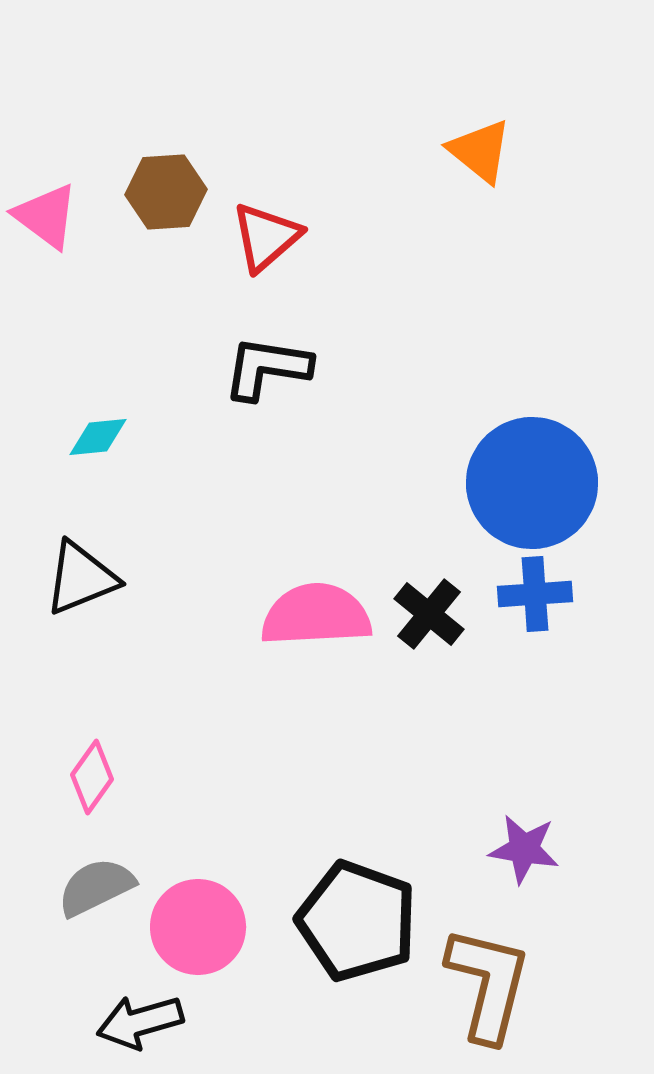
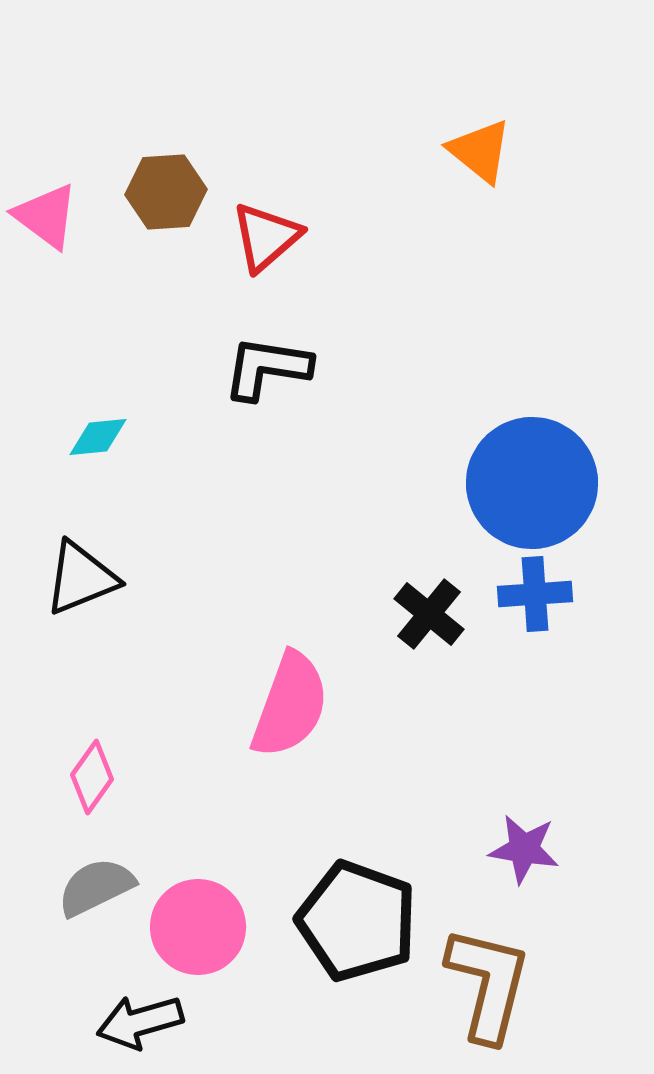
pink semicircle: moved 26 px left, 90 px down; rotated 113 degrees clockwise
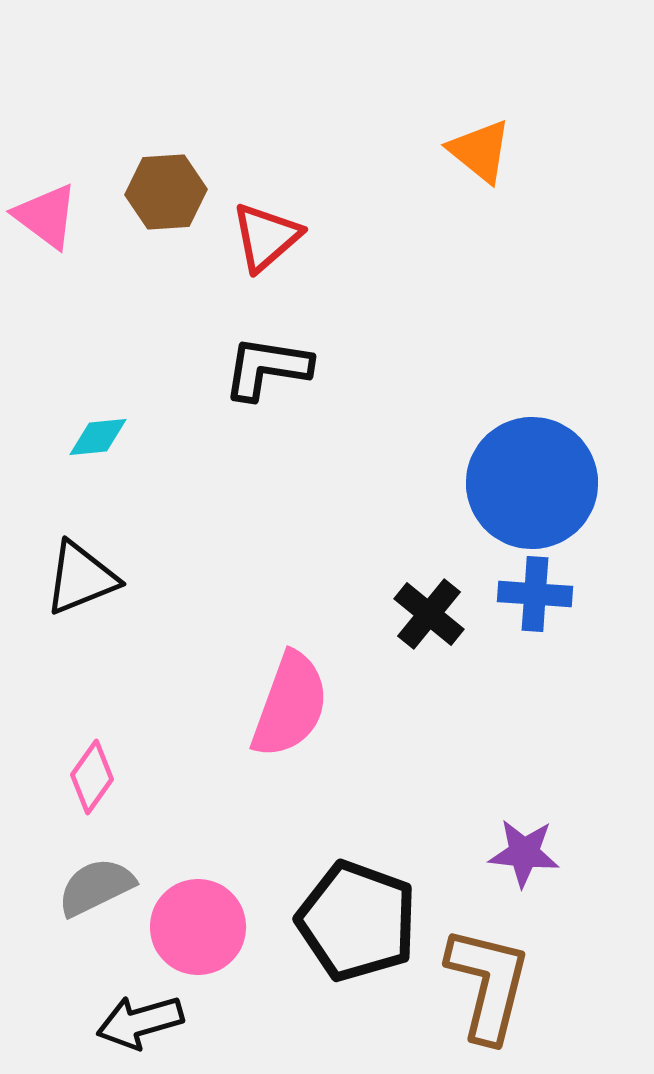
blue cross: rotated 8 degrees clockwise
purple star: moved 4 px down; rotated 4 degrees counterclockwise
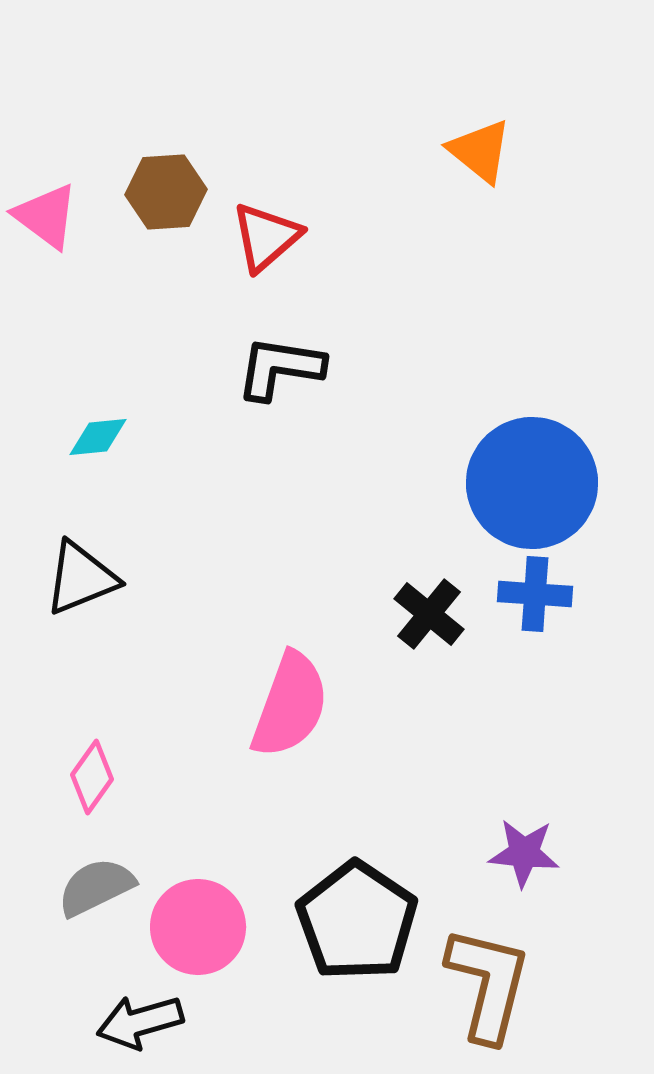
black L-shape: moved 13 px right
black pentagon: rotated 14 degrees clockwise
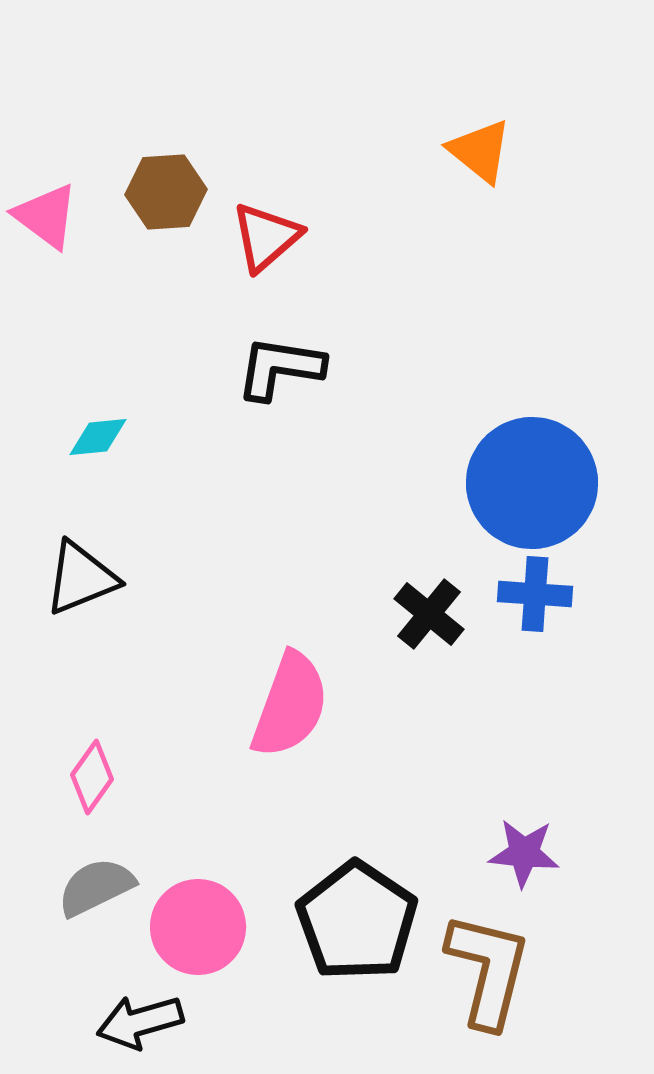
brown L-shape: moved 14 px up
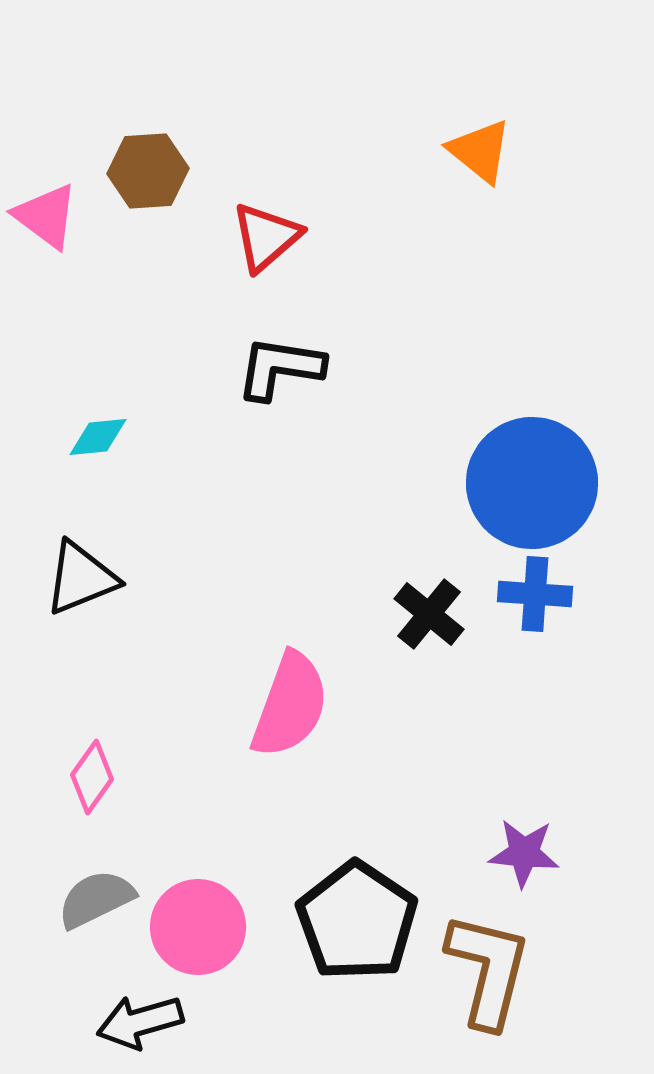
brown hexagon: moved 18 px left, 21 px up
gray semicircle: moved 12 px down
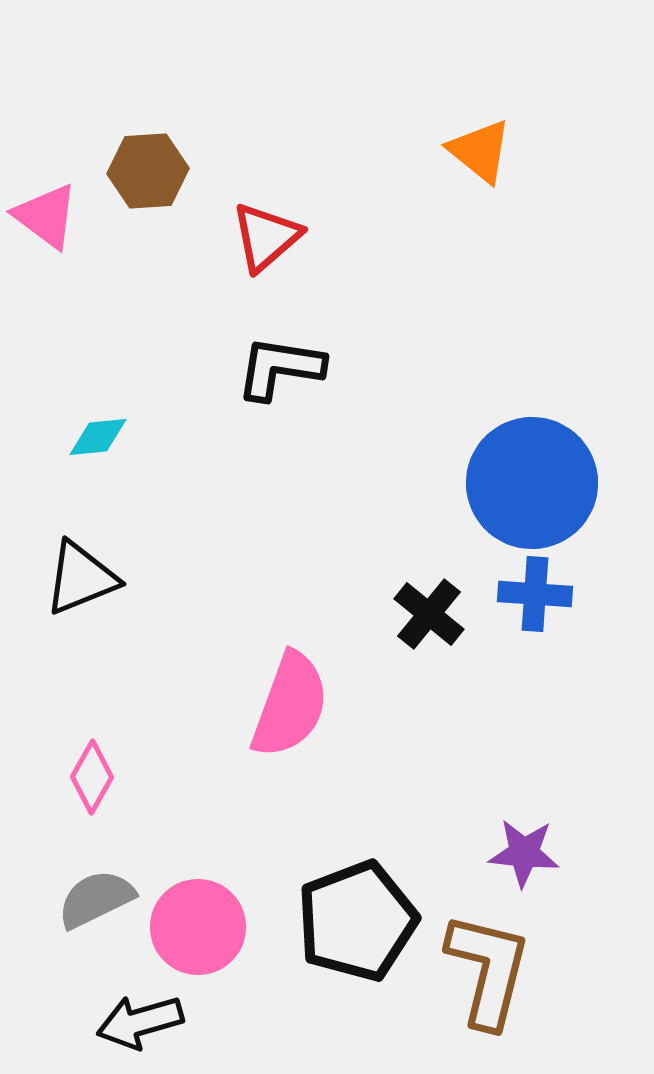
pink diamond: rotated 6 degrees counterclockwise
black pentagon: rotated 17 degrees clockwise
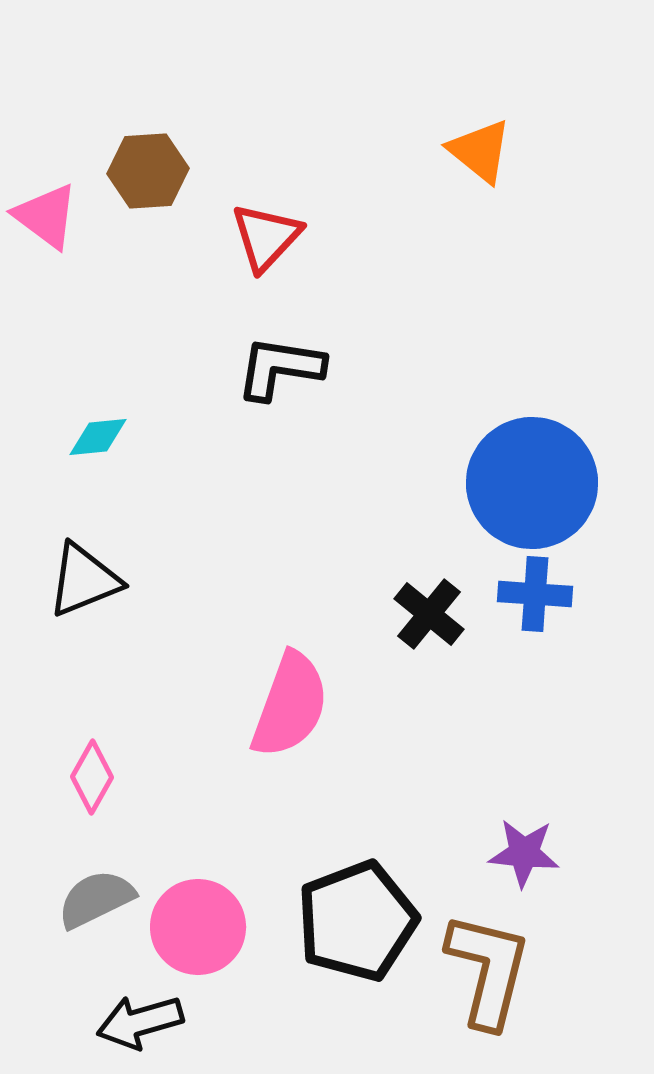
red triangle: rotated 6 degrees counterclockwise
black triangle: moved 3 px right, 2 px down
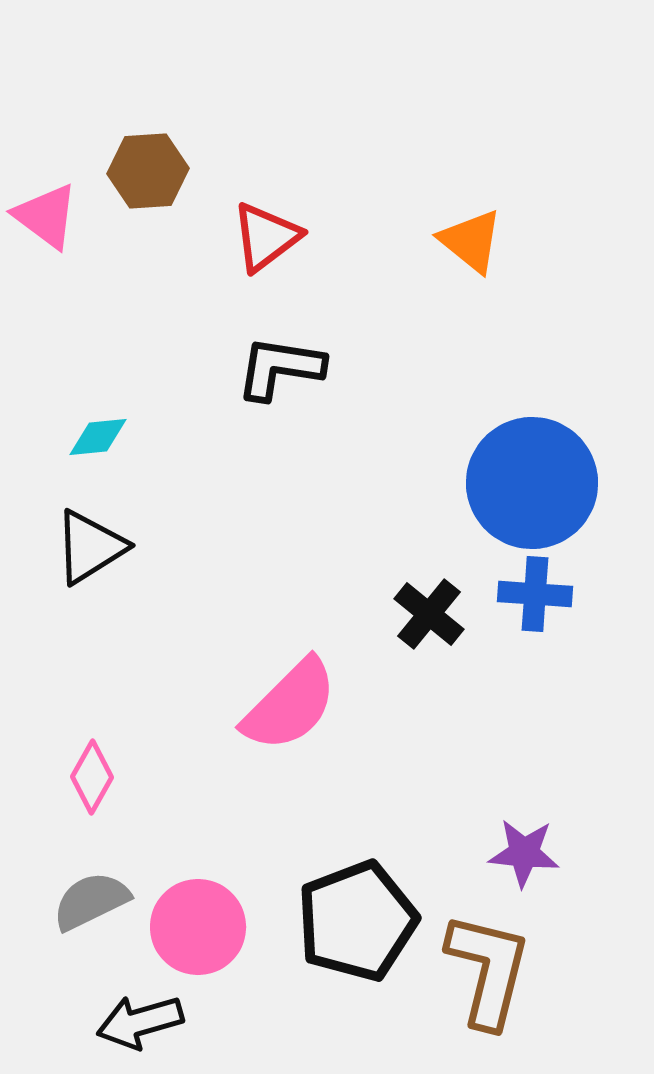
orange triangle: moved 9 px left, 90 px down
red triangle: rotated 10 degrees clockwise
black triangle: moved 6 px right, 33 px up; rotated 10 degrees counterclockwise
pink semicircle: rotated 25 degrees clockwise
gray semicircle: moved 5 px left, 2 px down
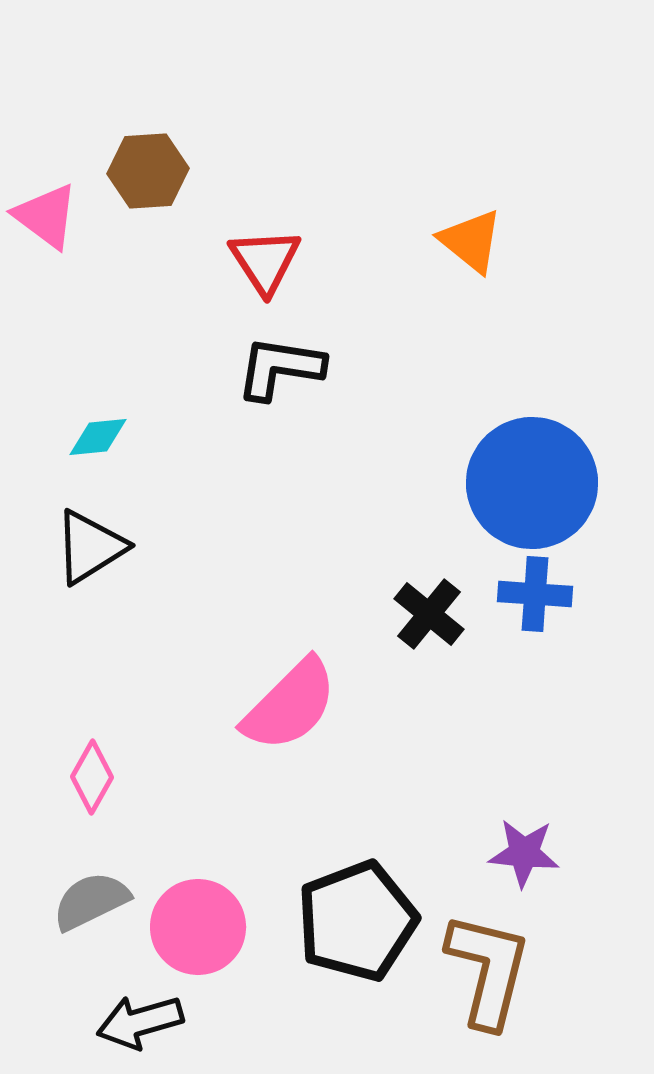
red triangle: moved 1 px left, 24 px down; rotated 26 degrees counterclockwise
